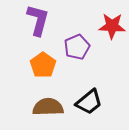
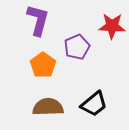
black trapezoid: moved 5 px right, 2 px down
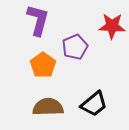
purple pentagon: moved 2 px left
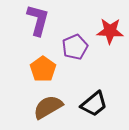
red star: moved 2 px left, 5 px down
orange pentagon: moved 4 px down
brown semicircle: rotated 28 degrees counterclockwise
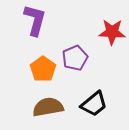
purple L-shape: moved 3 px left
red star: moved 2 px right, 1 px down
purple pentagon: moved 11 px down
brown semicircle: rotated 20 degrees clockwise
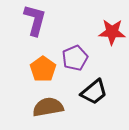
black trapezoid: moved 12 px up
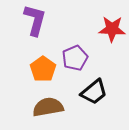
red star: moved 3 px up
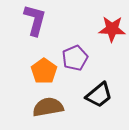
orange pentagon: moved 1 px right, 2 px down
black trapezoid: moved 5 px right, 3 px down
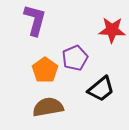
red star: moved 1 px down
orange pentagon: moved 1 px right, 1 px up
black trapezoid: moved 2 px right, 6 px up
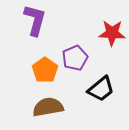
red star: moved 3 px down
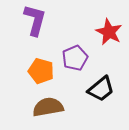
red star: moved 3 px left, 1 px up; rotated 24 degrees clockwise
orange pentagon: moved 4 px left, 1 px down; rotated 20 degrees counterclockwise
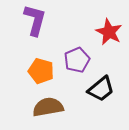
purple pentagon: moved 2 px right, 2 px down
